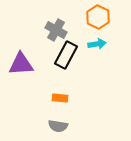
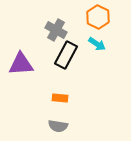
cyan arrow: rotated 42 degrees clockwise
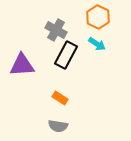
purple triangle: moved 1 px right, 1 px down
orange rectangle: rotated 28 degrees clockwise
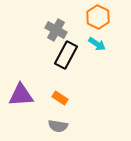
purple triangle: moved 1 px left, 30 px down
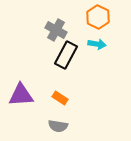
cyan arrow: rotated 24 degrees counterclockwise
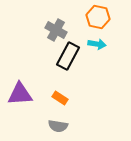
orange hexagon: rotated 15 degrees counterclockwise
black rectangle: moved 2 px right, 1 px down
purple triangle: moved 1 px left, 1 px up
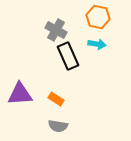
black rectangle: rotated 52 degrees counterclockwise
orange rectangle: moved 4 px left, 1 px down
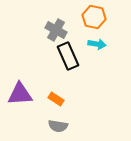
orange hexagon: moved 4 px left
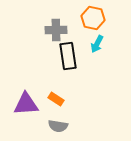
orange hexagon: moved 1 px left, 1 px down
gray cross: rotated 30 degrees counterclockwise
cyan arrow: rotated 108 degrees clockwise
black rectangle: rotated 16 degrees clockwise
purple triangle: moved 6 px right, 10 px down
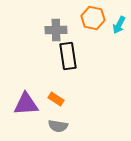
cyan arrow: moved 22 px right, 19 px up
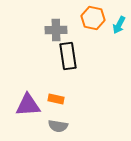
orange rectangle: rotated 21 degrees counterclockwise
purple triangle: moved 2 px right, 1 px down
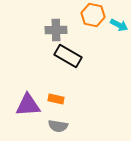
orange hexagon: moved 3 px up
cyan arrow: rotated 90 degrees counterclockwise
black rectangle: rotated 52 degrees counterclockwise
